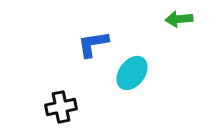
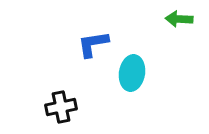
green arrow: rotated 8 degrees clockwise
cyan ellipse: rotated 28 degrees counterclockwise
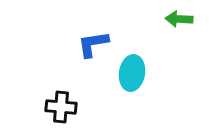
black cross: rotated 16 degrees clockwise
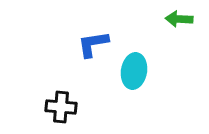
cyan ellipse: moved 2 px right, 2 px up
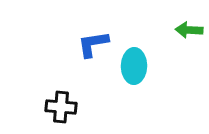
green arrow: moved 10 px right, 11 px down
cyan ellipse: moved 5 px up; rotated 8 degrees counterclockwise
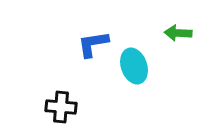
green arrow: moved 11 px left, 3 px down
cyan ellipse: rotated 20 degrees counterclockwise
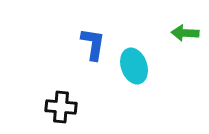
green arrow: moved 7 px right
blue L-shape: rotated 108 degrees clockwise
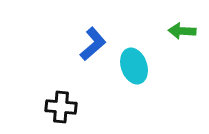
green arrow: moved 3 px left, 2 px up
blue L-shape: rotated 40 degrees clockwise
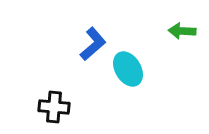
cyan ellipse: moved 6 px left, 3 px down; rotated 12 degrees counterclockwise
black cross: moved 7 px left
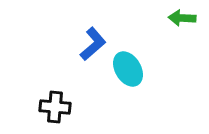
green arrow: moved 13 px up
black cross: moved 1 px right
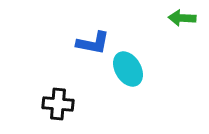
blue L-shape: moved 1 px up; rotated 52 degrees clockwise
black cross: moved 3 px right, 3 px up
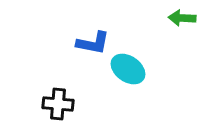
cyan ellipse: rotated 24 degrees counterclockwise
